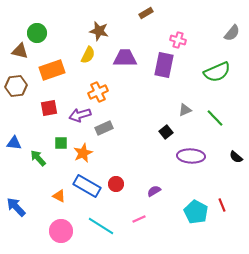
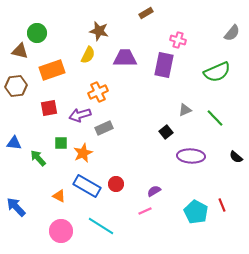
pink line: moved 6 px right, 8 px up
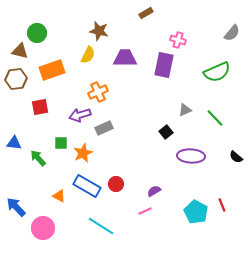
brown hexagon: moved 7 px up
red square: moved 9 px left, 1 px up
pink circle: moved 18 px left, 3 px up
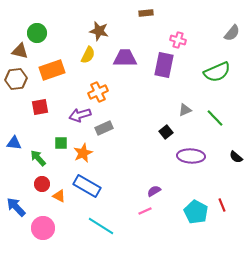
brown rectangle: rotated 24 degrees clockwise
red circle: moved 74 px left
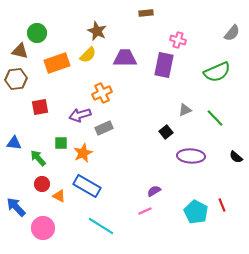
brown star: moved 2 px left; rotated 12 degrees clockwise
yellow semicircle: rotated 18 degrees clockwise
orange rectangle: moved 5 px right, 7 px up
orange cross: moved 4 px right, 1 px down
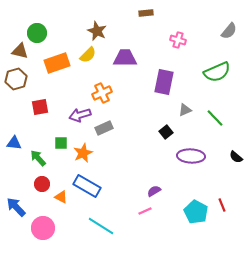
gray semicircle: moved 3 px left, 2 px up
purple rectangle: moved 17 px down
brown hexagon: rotated 10 degrees counterclockwise
orange triangle: moved 2 px right, 1 px down
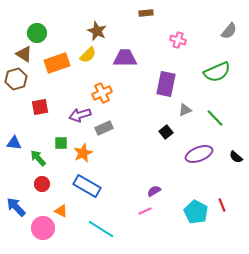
brown triangle: moved 4 px right, 3 px down; rotated 18 degrees clockwise
purple rectangle: moved 2 px right, 2 px down
purple ellipse: moved 8 px right, 2 px up; rotated 24 degrees counterclockwise
orange triangle: moved 14 px down
cyan line: moved 3 px down
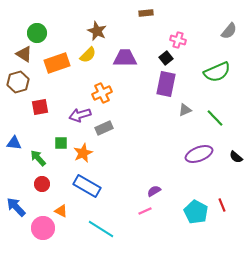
brown hexagon: moved 2 px right, 3 px down
black square: moved 74 px up
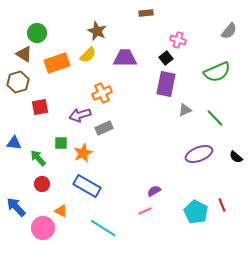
cyan line: moved 2 px right, 1 px up
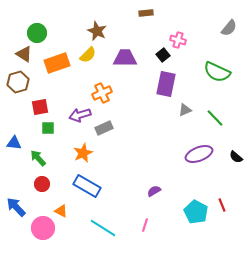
gray semicircle: moved 3 px up
black square: moved 3 px left, 3 px up
green semicircle: rotated 48 degrees clockwise
green square: moved 13 px left, 15 px up
pink line: moved 14 px down; rotated 48 degrees counterclockwise
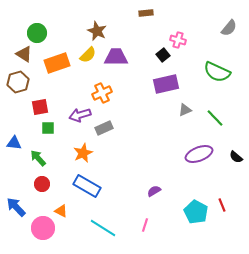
purple trapezoid: moved 9 px left, 1 px up
purple rectangle: rotated 65 degrees clockwise
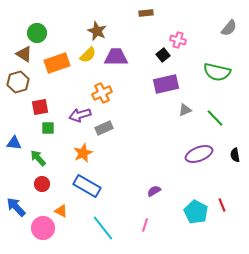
green semicircle: rotated 12 degrees counterclockwise
black semicircle: moved 1 px left, 2 px up; rotated 40 degrees clockwise
cyan line: rotated 20 degrees clockwise
